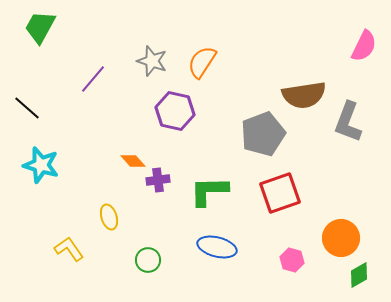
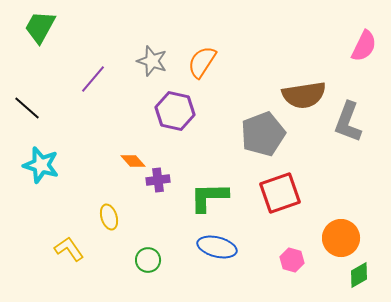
green L-shape: moved 6 px down
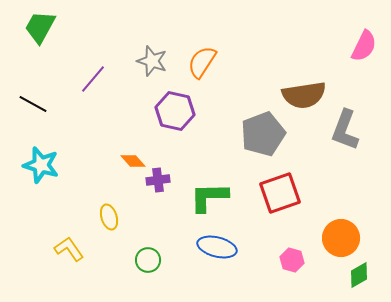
black line: moved 6 px right, 4 px up; rotated 12 degrees counterclockwise
gray L-shape: moved 3 px left, 8 px down
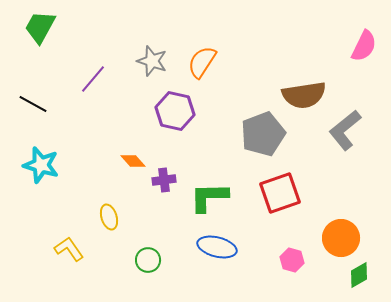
gray L-shape: rotated 30 degrees clockwise
purple cross: moved 6 px right
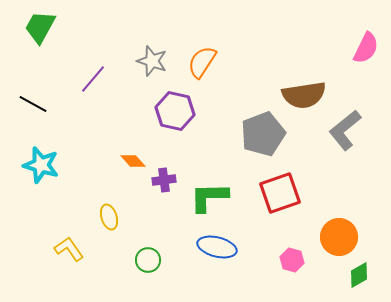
pink semicircle: moved 2 px right, 2 px down
orange circle: moved 2 px left, 1 px up
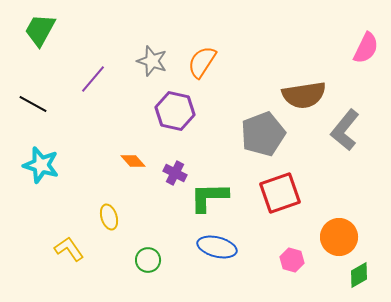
green trapezoid: moved 3 px down
gray L-shape: rotated 12 degrees counterclockwise
purple cross: moved 11 px right, 7 px up; rotated 35 degrees clockwise
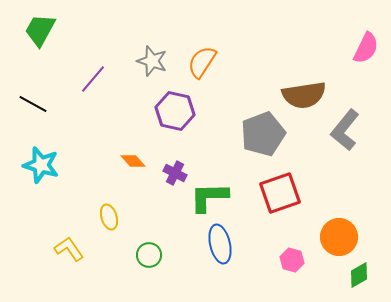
blue ellipse: moved 3 px right, 3 px up; rotated 63 degrees clockwise
green circle: moved 1 px right, 5 px up
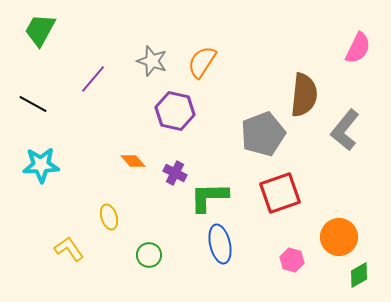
pink semicircle: moved 8 px left
brown semicircle: rotated 75 degrees counterclockwise
cyan star: rotated 18 degrees counterclockwise
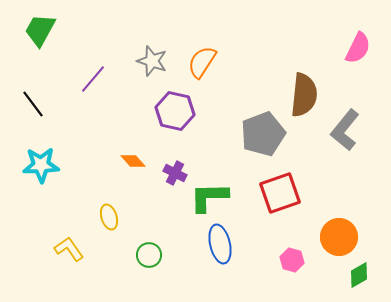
black line: rotated 24 degrees clockwise
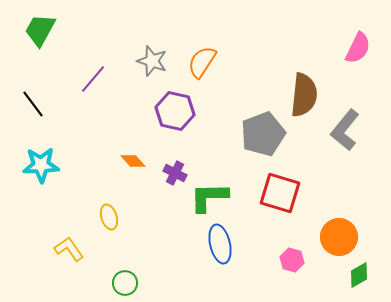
red square: rotated 36 degrees clockwise
green circle: moved 24 px left, 28 px down
